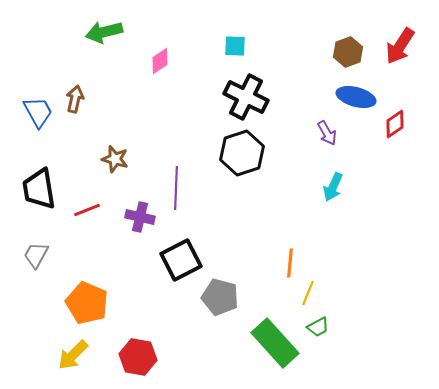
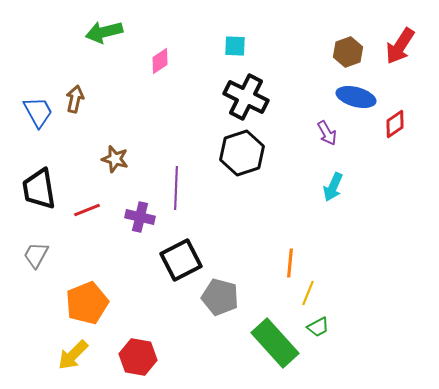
orange pentagon: rotated 27 degrees clockwise
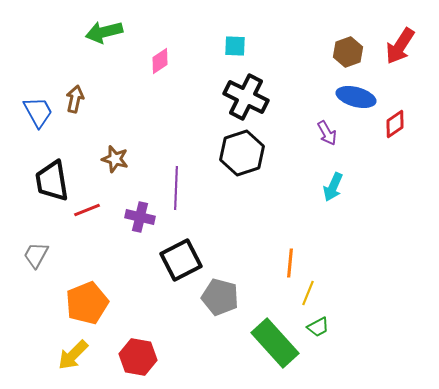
black trapezoid: moved 13 px right, 8 px up
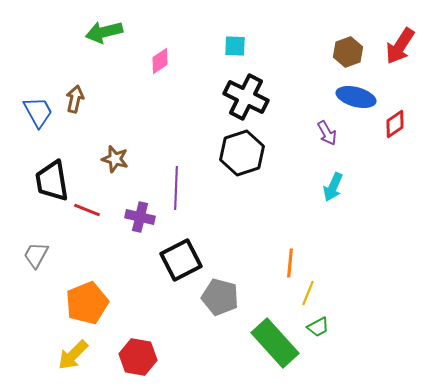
red line: rotated 44 degrees clockwise
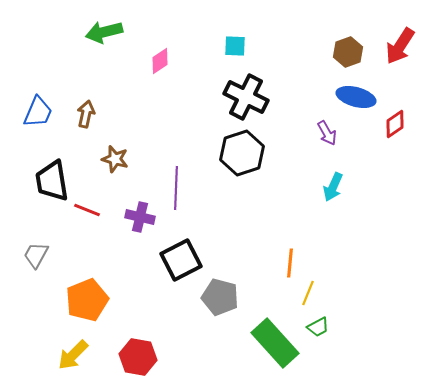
brown arrow: moved 11 px right, 15 px down
blue trapezoid: rotated 52 degrees clockwise
orange pentagon: moved 3 px up
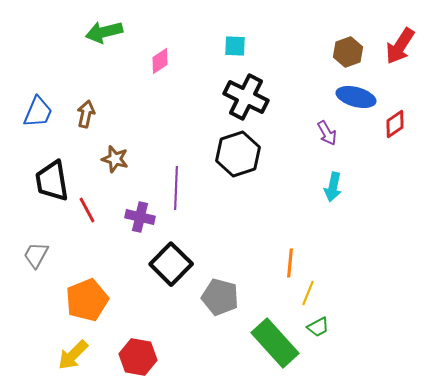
black hexagon: moved 4 px left, 1 px down
cyan arrow: rotated 12 degrees counterclockwise
red line: rotated 40 degrees clockwise
black square: moved 10 px left, 4 px down; rotated 18 degrees counterclockwise
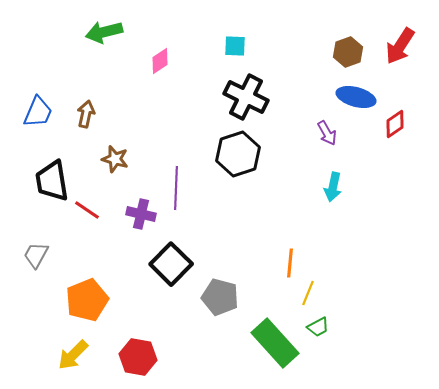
red line: rotated 28 degrees counterclockwise
purple cross: moved 1 px right, 3 px up
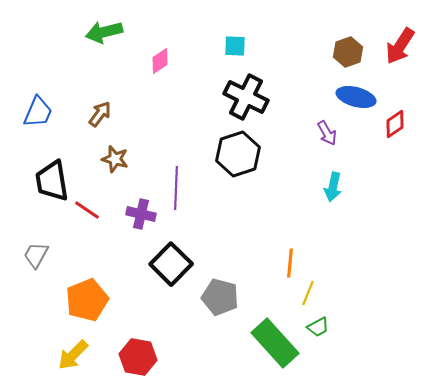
brown arrow: moved 14 px right; rotated 24 degrees clockwise
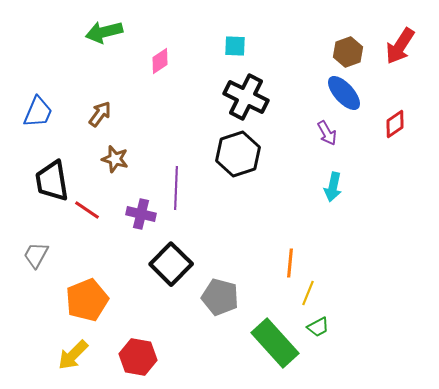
blue ellipse: moved 12 px left, 4 px up; rotated 33 degrees clockwise
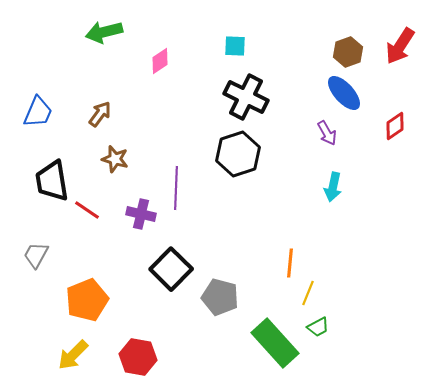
red diamond: moved 2 px down
black square: moved 5 px down
